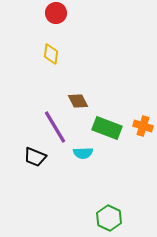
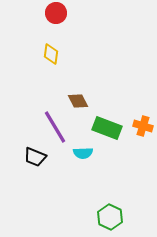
green hexagon: moved 1 px right, 1 px up
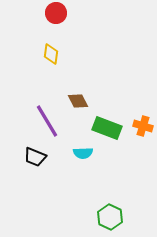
purple line: moved 8 px left, 6 px up
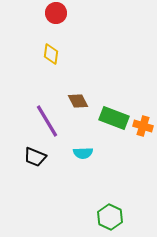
green rectangle: moved 7 px right, 10 px up
